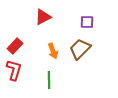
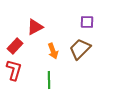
red triangle: moved 8 px left, 10 px down
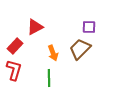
purple square: moved 2 px right, 5 px down
orange arrow: moved 2 px down
green line: moved 2 px up
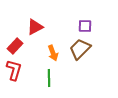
purple square: moved 4 px left, 1 px up
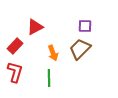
red L-shape: moved 1 px right, 2 px down
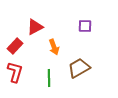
brown trapezoid: moved 1 px left, 19 px down; rotated 15 degrees clockwise
orange arrow: moved 1 px right, 6 px up
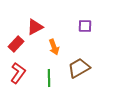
red rectangle: moved 1 px right, 2 px up
red L-shape: moved 3 px right, 1 px down; rotated 20 degrees clockwise
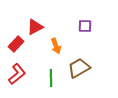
orange arrow: moved 2 px right, 1 px up
red L-shape: moved 1 px left, 1 px down; rotated 15 degrees clockwise
green line: moved 2 px right
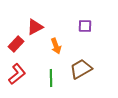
brown trapezoid: moved 2 px right, 1 px down
